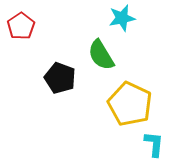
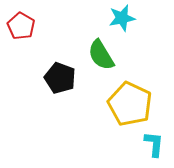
red pentagon: rotated 8 degrees counterclockwise
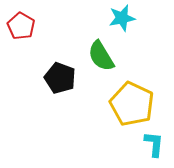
green semicircle: moved 1 px down
yellow pentagon: moved 2 px right
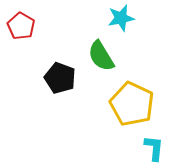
cyan star: moved 1 px left
cyan L-shape: moved 4 px down
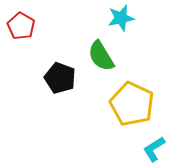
cyan L-shape: moved 1 px down; rotated 128 degrees counterclockwise
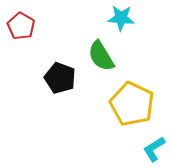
cyan star: rotated 16 degrees clockwise
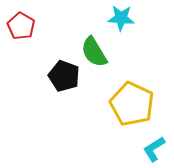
green semicircle: moved 7 px left, 4 px up
black pentagon: moved 4 px right, 2 px up
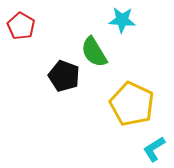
cyan star: moved 1 px right, 2 px down
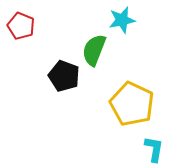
cyan star: rotated 16 degrees counterclockwise
red pentagon: rotated 8 degrees counterclockwise
green semicircle: moved 2 px up; rotated 52 degrees clockwise
cyan L-shape: rotated 132 degrees clockwise
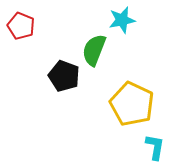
cyan L-shape: moved 1 px right, 2 px up
